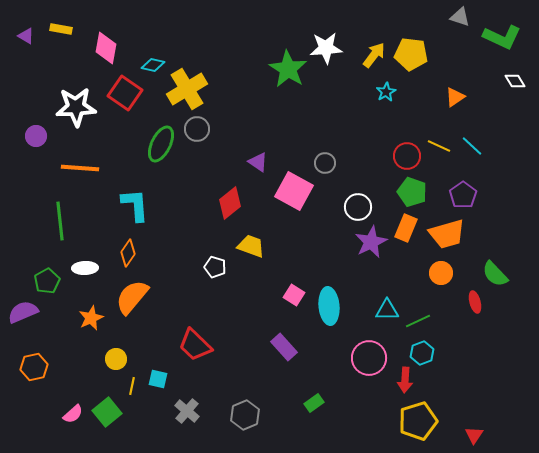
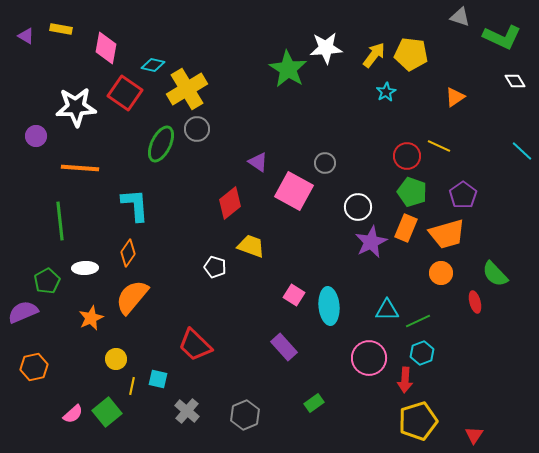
cyan line at (472, 146): moved 50 px right, 5 px down
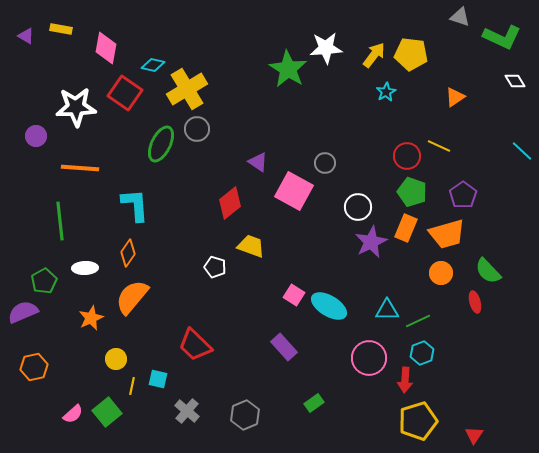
green semicircle at (495, 274): moved 7 px left, 3 px up
green pentagon at (47, 281): moved 3 px left
cyan ellipse at (329, 306): rotated 54 degrees counterclockwise
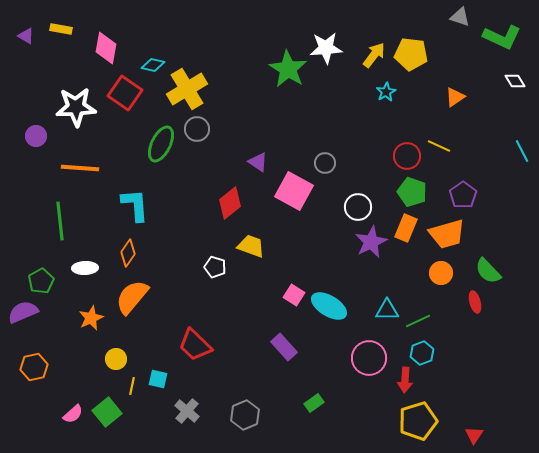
cyan line at (522, 151): rotated 20 degrees clockwise
green pentagon at (44, 281): moved 3 px left
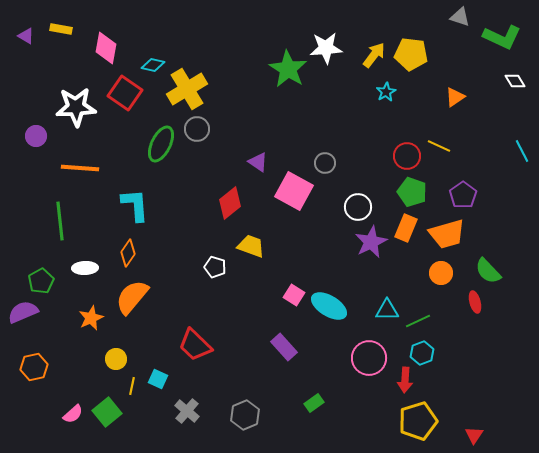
cyan square at (158, 379): rotated 12 degrees clockwise
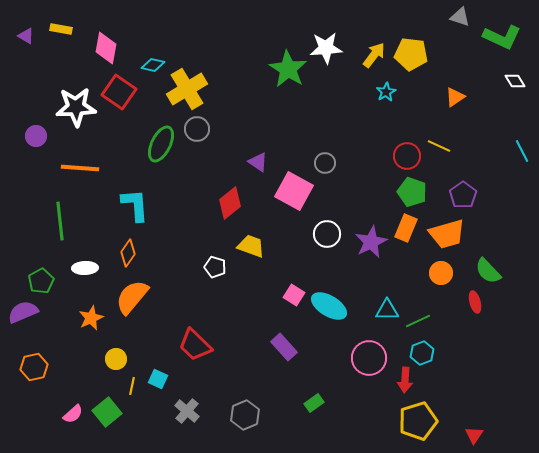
red square at (125, 93): moved 6 px left, 1 px up
white circle at (358, 207): moved 31 px left, 27 px down
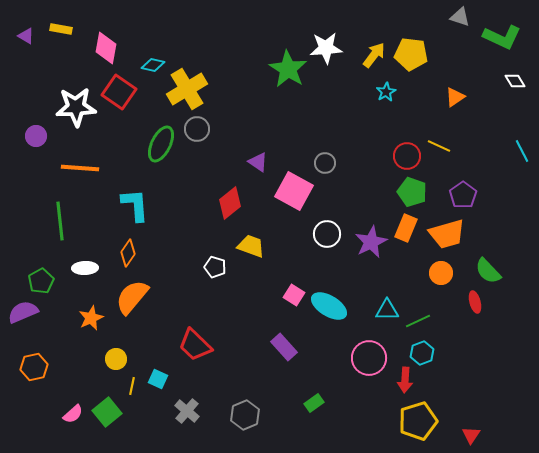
red triangle at (474, 435): moved 3 px left
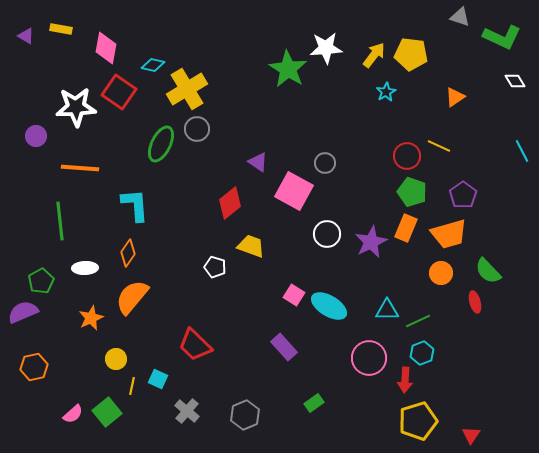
orange trapezoid at (447, 234): moved 2 px right
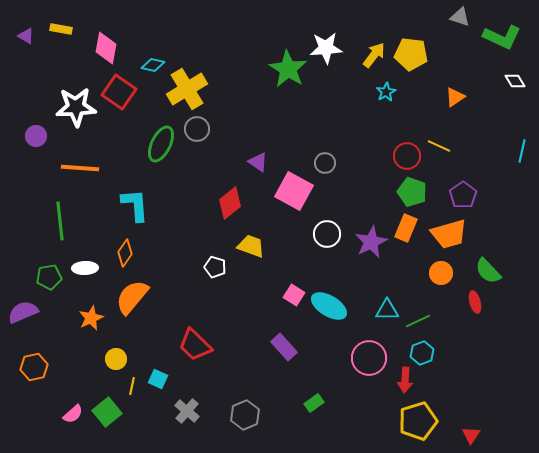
cyan line at (522, 151): rotated 40 degrees clockwise
orange diamond at (128, 253): moved 3 px left
green pentagon at (41, 281): moved 8 px right, 4 px up; rotated 20 degrees clockwise
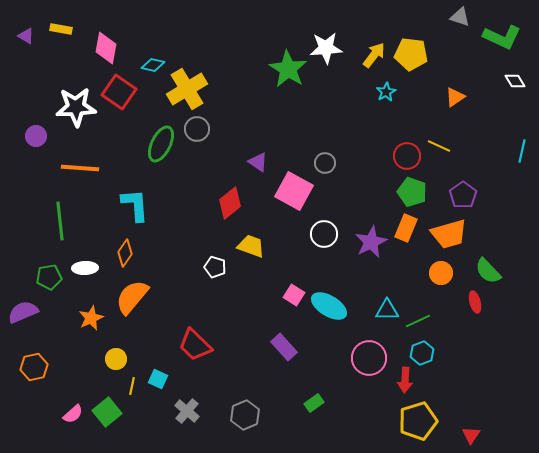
white circle at (327, 234): moved 3 px left
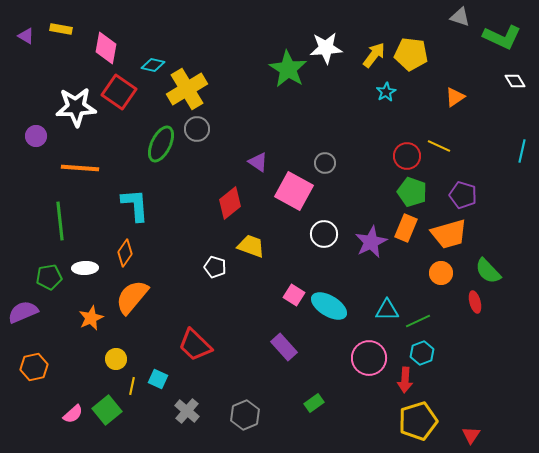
purple pentagon at (463, 195): rotated 20 degrees counterclockwise
green square at (107, 412): moved 2 px up
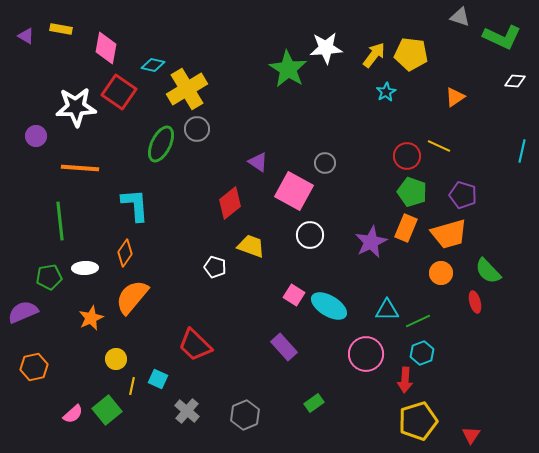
white diamond at (515, 81): rotated 55 degrees counterclockwise
white circle at (324, 234): moved 14 px left, 1 px down
pink circle at (369, 358): moved 3 px left, 4 px up
